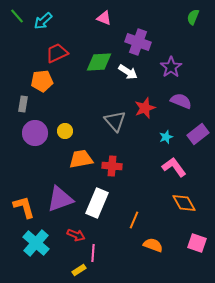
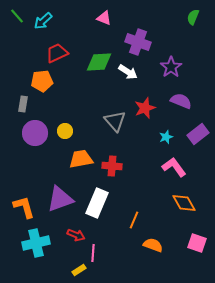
cyan cross: rotated 36 degrees clockwise
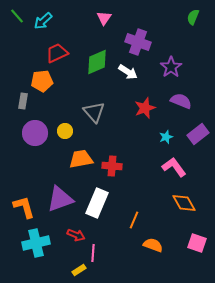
pink triangle: rotated 42 degrees clockwise
green diamond: moved 2 px left; rotated 20 degrees counterclockwise
gray rectangle: moved 3 px up
gray triangle: moved 21 px left, 9 px up
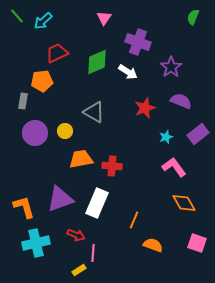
gray triangle: rotated 20 degrees counterclockwise
